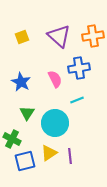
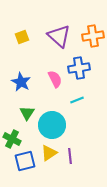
cyan circle: moved 3 px left, 2 px down
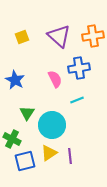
blue star: moved 6 px left, 2 px up
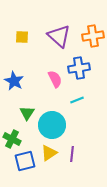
yellow square: rotated 24 degrees clockwise
blue star: moved 1 px left, 1 px down
purple line: moved 2 px right, 2 px up; rotated 14 degrees clockwise
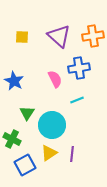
blue square: moved 4 px down; rotated 15 degrees counterclockwise
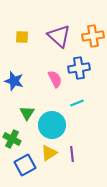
blue star: rotated 12 degrees counterclockwise
cyan line: moved 3 px down
purple line: rotated 14 degrees counterclockwise
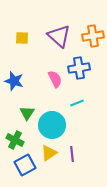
yellow square: moved 1 px down
green cross: moved 3 px right, 1 px down
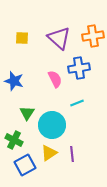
purple triangle: moved 2 px down
green cross: moved 1 px left
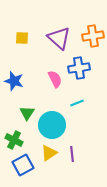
blue square: moved 2 px left
